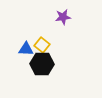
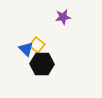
yellow square: moved 5 px left
blue triangle: rotated 42 degrees clockwise
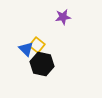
black hexagon: rotated 10 degrees clockwise
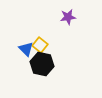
purple star: moved 5 px right
yellow square: moved 3 px right
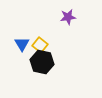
blue triangle: moved 4 px left, 5 px up; rotated 14 degrees clockwise
black hexagon: moved 2 px up
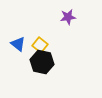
blue triangle: moved 4 px left; rotated 21 degrees counterclockwise
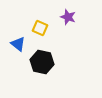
purple star: rotated 28 degrees clockwise
yellow square: moved 17 px up; rotated 14 degrees counterclockwise
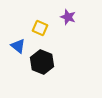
blue triangle: moved 2 px down
black hexagon: rotated 10 degrees clockwise
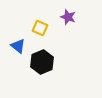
black hexagon: rotated 15 degrees clockwise
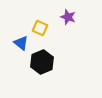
blue triangle: moved 3 px right, 3 px up
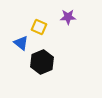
purple star: rotated 21 degrees counterclockwise
yellow square: moved 1 px left, 1 px up
